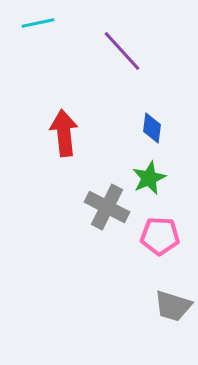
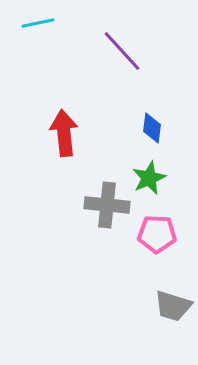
gray cross: moved 2 px up; rotated 21 degrees counterclockwise
pink pentagon: moved 3 px left, 2 px up
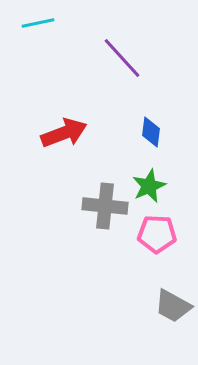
purple line: moved 7 px down
blue diamond: moved 1 px left, 4 px down
red arrow: rotated 75 degrees clockwise
green star: moved 8 px down
gray cross: moved 2 px left, 1 px down
gray trapezoid: rotated 12 degrees clockwise
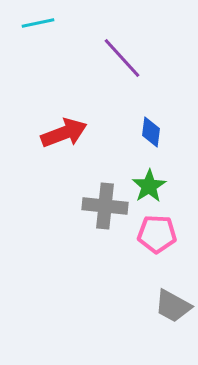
green star: rotated 8 degrees counterclockwise
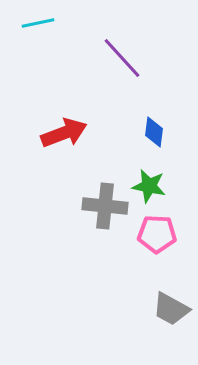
blue diamond: moved 3 px right
green star: rotated 28 degrees counterclockwise
gray trapezoid: moved 2 px left, 3 px down
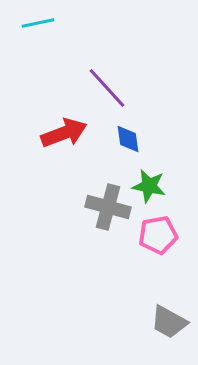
purple line: moved 15 px left, 30 px down
blue diamond: moved 26 px left, 7 px down; rotated 16 degrees counterclockwise
gray cross: moved 3 px right, 1 px down; rotated 9 degrees clockwise
pink pentagon: moved 1 px right, 1 px down; rotated 12 degrees counterclockwise
gray trapezoid: moved 2 px left, 13 px down
